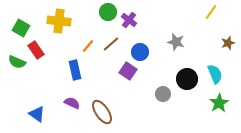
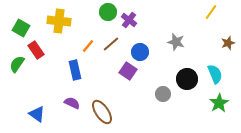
green semicircle: moved 2 px down; rotated 102 degrees clockwise
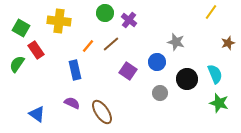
green circle: moved 3 px left, 1 px down
blue circle: moved 17 px right, 10 px down
gray circle: moved 3 px left, 1 px up
green star: rotated 24 degrees counterclockwise
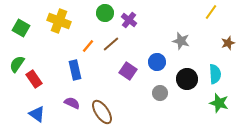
yellow cross: rotated 15 degrees clockwise
gray star: moved 5 px right, 1 px up
red rectangle: moved 2 px left, 29 px down
cyan semicircle: rotated 18 degrees clockwise
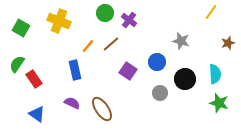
black circle: moved 2 px left
brown ellipse: moved 3 px up
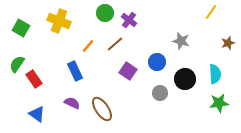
brown line: moved 4 px right
blue rectangle: moved 1 px down; rotated 12 degrees counterclockwise
green star: rotated 24 degrees counterclockwise
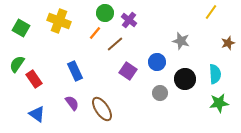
orange line: moved 7 px right, 13 px up
purple semicircle: rotated 28 degrees clockwise
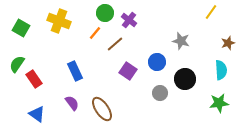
cyan semicircle: moved 6 px right, 4 px up
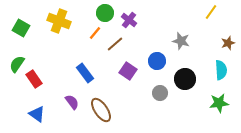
blue circle: moved 1 px up
blue rectangle: moved 10 px right, 2 px down; rotated 12 degrees counterclockwise
purple semicircle: moved 1 px up
brown ellipse: moved 1 px left, 1 px down
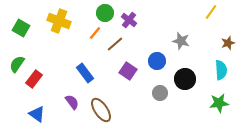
red rectangle: rotated 72 degrees clockwise
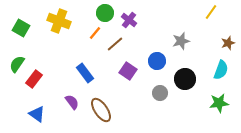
gray star: rotated 30 degrees counterclockwise
cyan semicircle: rotated 24 degrees clockwise
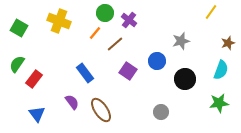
green square: moved 2 px left
gray circle: moved 1 px right, 19 px down
blue triangle: rotated 18 degrees clockwise
